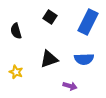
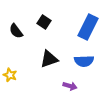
black square: moved 6 px left, 5 px down
blue rectangle: moved 5 px down
black semicircle: rotated 21 degrees counterclockwise
blue semicircle: moved 2 px down
yellow star: moved 6 px left, 3 px down
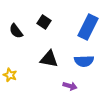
black triangle: rotated 30 degrees clockwise
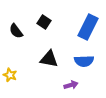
purple arrow: moved 1 px right, 1 px up; rotated 32 degrees counterclockwise
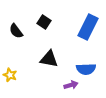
blue semicircle: moved 2 px right, 8 px down
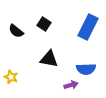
black square: moved 2 px down
black semicircle: rotated 14 degrees counterclockwise
yellow star: moved 1 px right, 2 px down
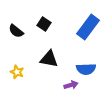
blue rectangle: rotated 10 degrees clockwise
yellow star: moved 6 px right, 5 px up
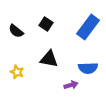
black square: moved 2 px right
blue semicircle: moved 2 px right, 1 px up
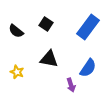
blue semicircle: rotated 54 degrees counterclockwise
purple arrow: rotated 88 degrees clockwise
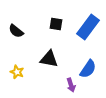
black square: moved 10 px right; rotated 24 degrees counterclockwise
blue semicircle: moved 1 px down
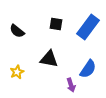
black semicircle: moved 1 px right
yellow star: rotated 24 degrees clockwise
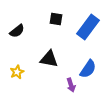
black square: moved 5 px up
black semicircle: rotated 77 degrees counterclockwise
